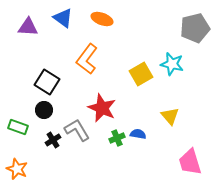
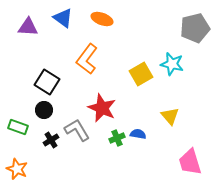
black cross: moved 2 px left
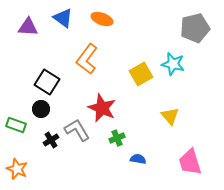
cyan star: moved 1 px right
black circle: moved 3 px left, 1 px up
green rectangle: moved 2 px left, 2 px up
blue semicircle: moved 25 px down
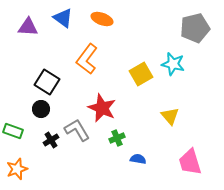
green rectangle: moved 3 px left, 6 px down
orange star: rotated 30 degrees clockwise
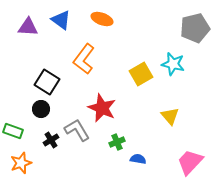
blue triangle: moved 2 px left, 2 px down
orange L-shape: moved 3 px left
green cross: moved 4 px down
pink trapezoid: rotated 60 degrees clockwise
orange star: moved 4 px right, 6 px up
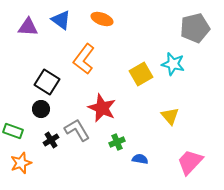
blue semicircle: moved 2 px right
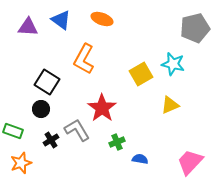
orange L-shape: rotated 8 degrees counterclockwise
red star: rotated 12 degrees clockwise
yellow triangle: moved 11 px up; rotated 48 degrees clockwise
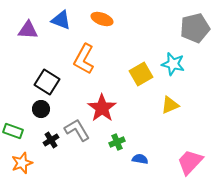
blue triangle: rotated 15 degrees counterclockwise
purple triangle: moved 3 px down
orange star: moved 1 px right
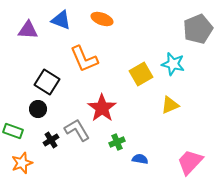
gray pentagon: moved 3 px right, 1 px down; rotated 8 degrees counterclockwise
orange L-shape: rotated 52 degrees counterclockwise
black circle: moved 3 px left
